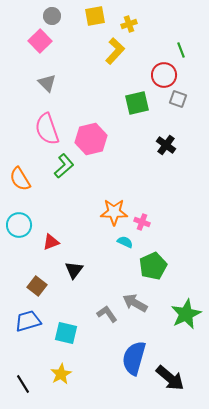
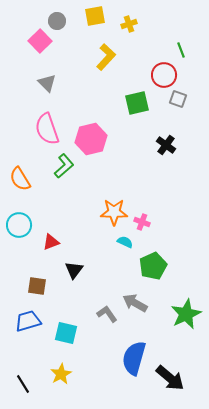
gray circle: moved 5 px right, 5 px down
yellow L-shape: moved 9 px left, 6 px down
brown square: rotated 30 degrees counterclockwise
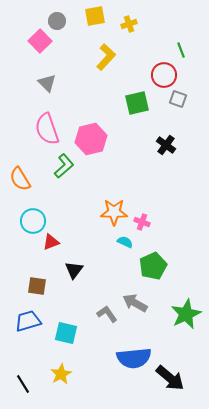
cyan circle: moved 14 px right, 4 px up
blue semicircle: rotated 112 degrees counterclockwise
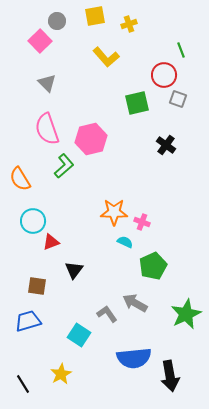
yellow L-shape: rotated 96 degrees clockwise
cyan square: moved 13 px right, 2 px down; rotated 20 degrees clockwise
black arrow: moved 2 px up; rotated 40 degrees clockwise
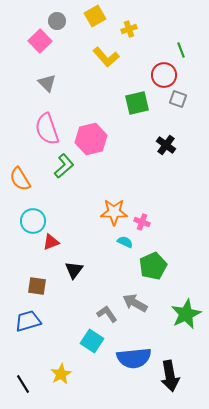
yellow square: rotated 20 degrees counterclockwise
yellow cross: moved 5 px down
cyan square: moved 13 px right, 6 px down
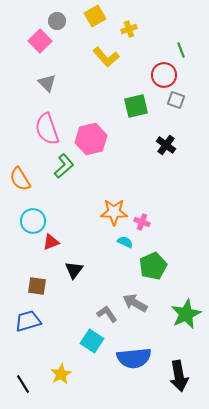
gray square: moved 2 px left, 1 px down
green square: moved 1 px left, 3 px down
black arrow: moved 9 px right
